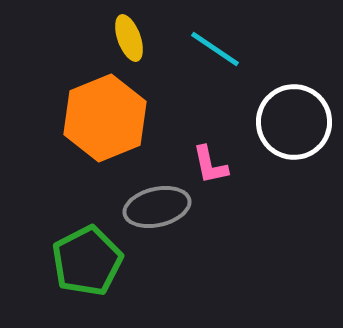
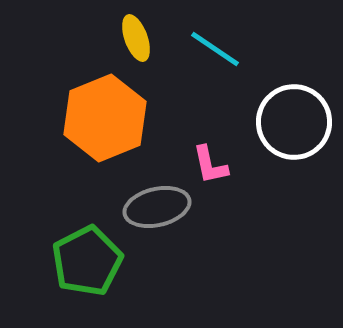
yellow ellipse: moved 7 px right
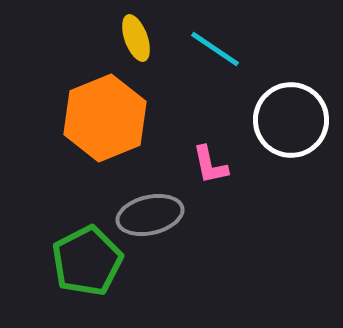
white circle: moved 3 px left, 2 px up
gray ellipse: moved 7 px left, 8 px down
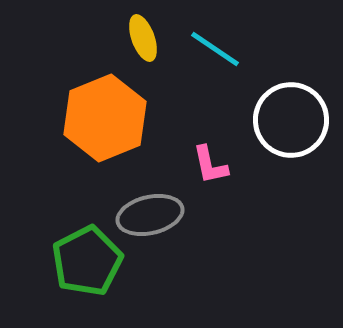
yellow ellipse: moved 7 px right
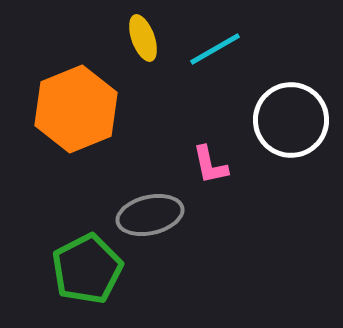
cyan line: rotated 64 degrees counterclockwise
orange hexagon: moved 29 px left, 9 px up
green pentagon: moved 8 px down
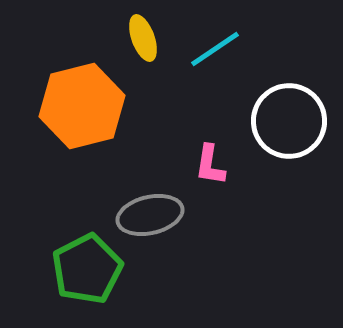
cyan line: rotated 4 degrees counterclockwise
orange hexagon: moved 6 px right, 3 px up; rotated 8 degrees clockwise
white circle: moved 2 px left, 1 px down
pink L-shape: rotated 21 degrees clockwise
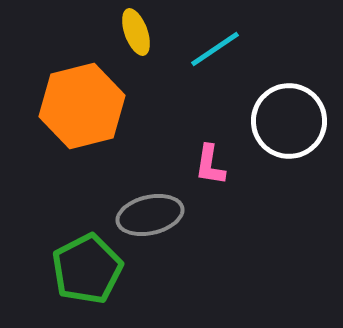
yellow ellipse: moved 7 px left, 6 px up
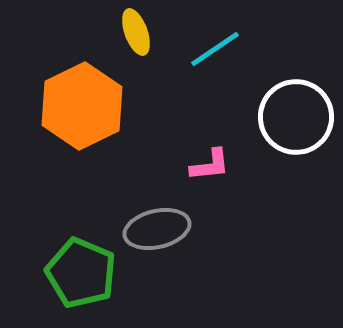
orange hexagon: rotated 12 degrees counterclockwise
white circle: moved 7 px right, 4 px up
pink L-shape: rotated 105 degrees counterclockwise
gray ellipse: moved 7 px right, 14 px down
green pentagon: moved 6 px left, 4 px down; rotated 22 degrees counterclockwise
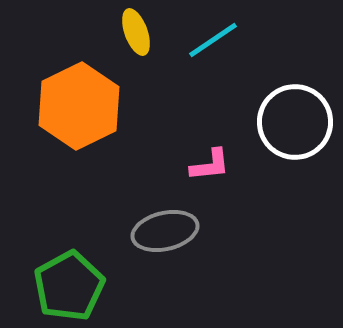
cyan line: moved 2 px left, 9 px up
orange hexagon: moved 3 px left
white circle: moved 1 px left, 5 px down
gray ellipse: moved 8 px right, 2 px down
green pentagon: moved 12 px left, 13 px down; rotated 20 degrees clockwise
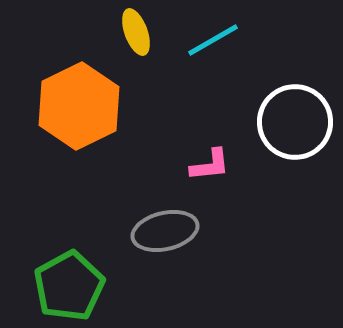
cyan line: rotated 4 degrees clockwise
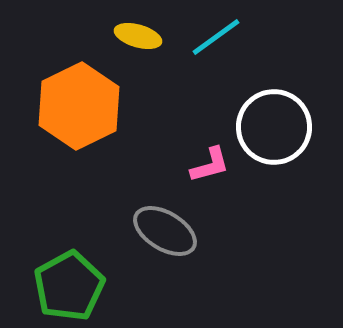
yellow ellipse: moved 2 px right, 4 px down; rotated 54 degrees counterclockwise
cyan line: moved 3 px right, 3 px up; rotated 6 degrees counterclockwise
white circle: moved 21 px left, 5 px down
pink L-shape: rotated 9 degrees counterclockwise
gray ellipse: rotated 44 degrees clockwise
